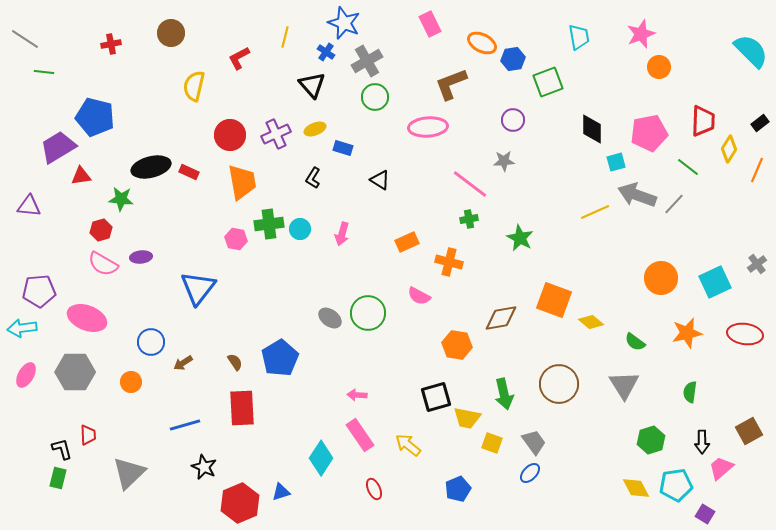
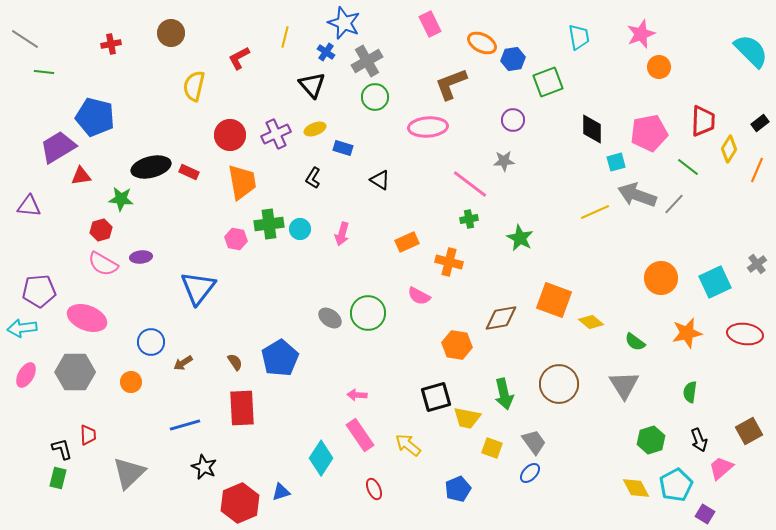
black arrow at (702, 442): moved 3 px left, 2 px up; rotated 20 degrees counterclockwise
yellow square at (492, 443): moved 5 px down
cyan pentagon at (676, 485): rotated 20 degrees counterclockwise
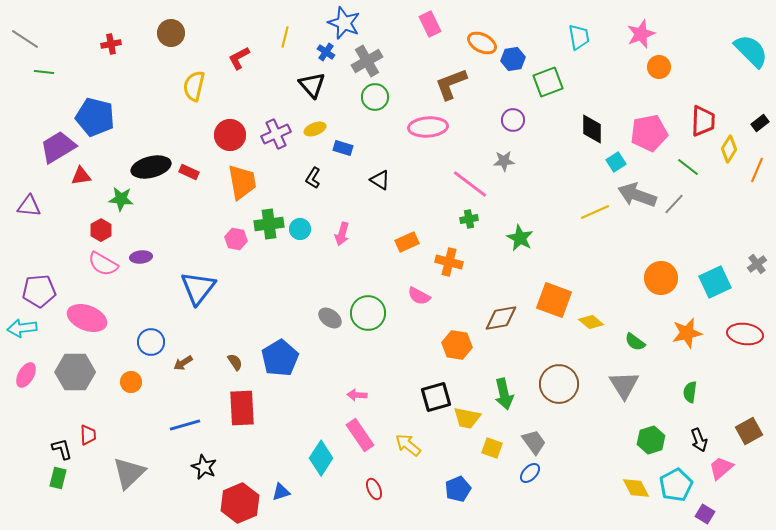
cyan square at (616, 162): rotated 18 degrees counterclockwise
red hexagon at (101, 230): rotated 15 degrees counterclockwise
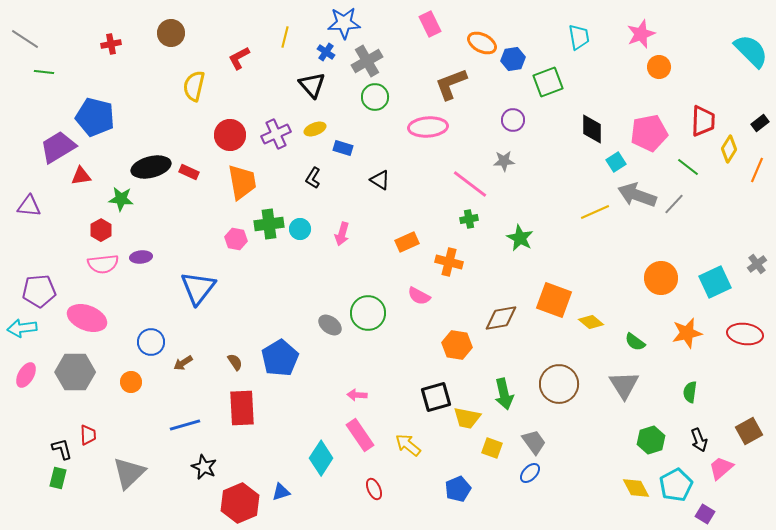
blue star at (344, 23): rotated 24 degrees counterclockwise
pink semicircle at (103, 264): rotated 36 degrees counterclockwise
gray ellipse at (330, 318): moved 7 px down
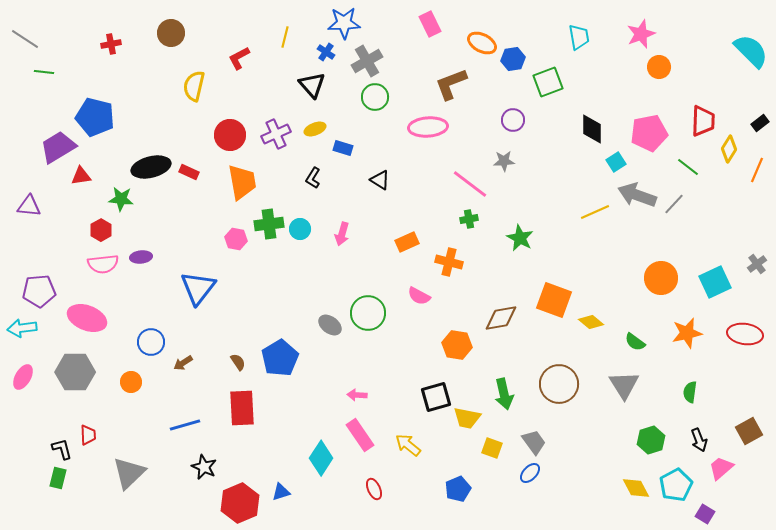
brown semicircle at (235, 362): moved 3 px right
pink ellipse at (26, 375): moved 3 px left, 2 px down
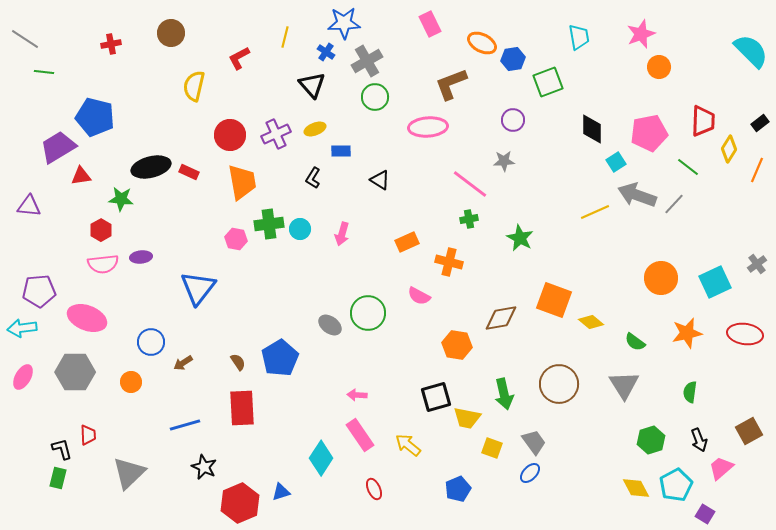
blue rectangle at (343, 148): moved 2 px left, 3 px down; rotated 18 degrees counterclockwise
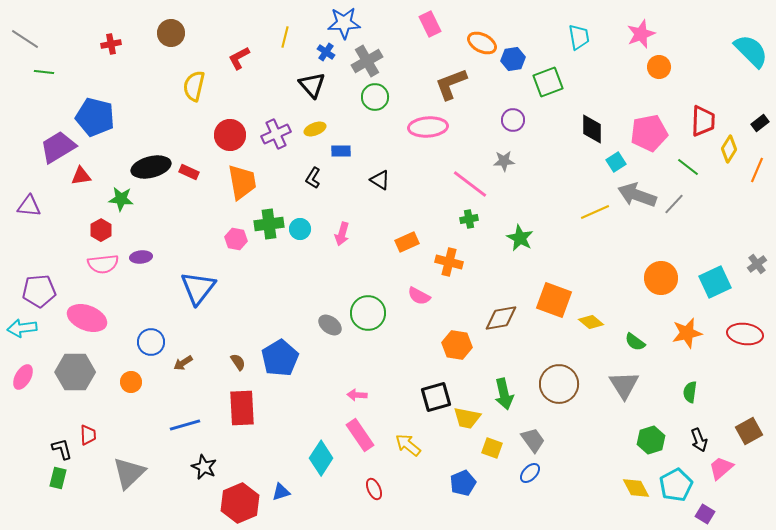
gray trapezoid at (534, 442): moved 1 px left, 2 px up
blue pentagon at (458, 489): moved 5 px right, 6 px up
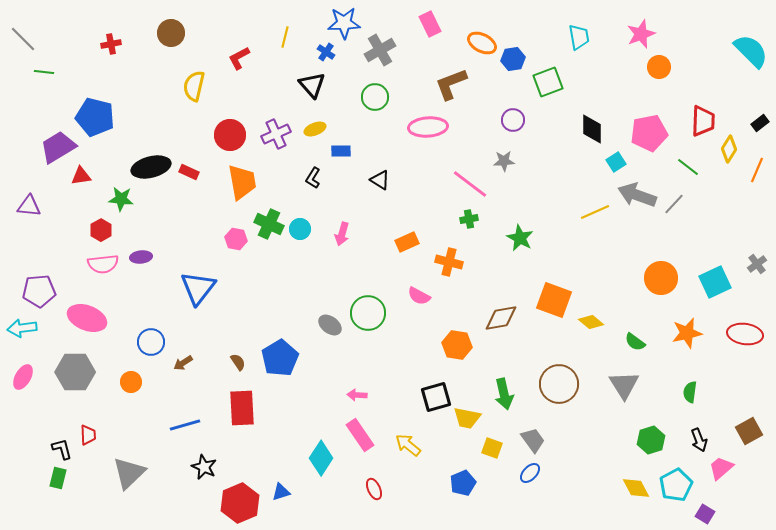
gray line at (25, 39): moved 2 px left; rotated 12 degrees clockwise
gray cross at (367, 61): moved 13 px right, 11 px up
green cross at (269, 224): rotated 32 degrees clockwise
